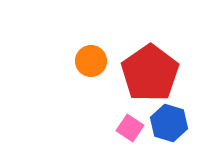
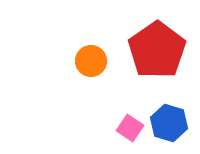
red pentagon: moved 7 px right, 23 px up
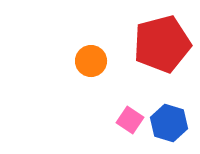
red pentagon: moved 5 px right, 6 px up; rotated 20 degrees clockwise
pink square: moved 8 px up
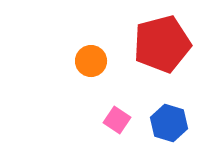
pink square: moved 13 px left
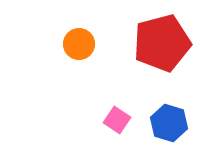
red pentagon: moved 1 px up
orange circle: moved 12 px left, 17 px up
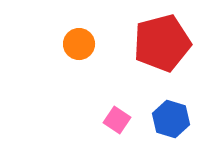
blue hexagon: moved 2 px right, 4 px up
